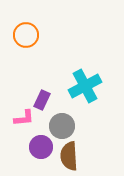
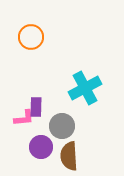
orange circle: moved 5 px right, 2 px down
cyan cross: moved 2 px down
purple rectangle: moved 6 px left, 7 px down; rotated 24 degrees counterclockwise
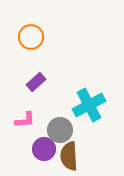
cyan cross: moved 4 px right, 17 px down
purple rectangle: moved 25 px up; rotated 48 degrees clockwise
pink L-shape: moved 1 px right, 2 px down
gray circle: moved 2 px left, 4 px down
purple circle: moved 3 px right, 2 px down
